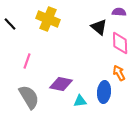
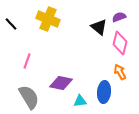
purple semicircle: moved 5 px down; rotated 24 degrees counterclockwise
black line: moved 1 px right
pink diamond: rotated 15 degrees clockwise
orange arrow: moved 1 px right, 1 px up
purple diamond: moved 1 px up
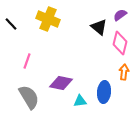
purple semicircle: moved 1 px right, 2 px up; rotated 16 degrees counterclockwise
orange arrow: moved 4 px right; rotated 35 degrees clockwise
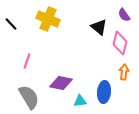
purple semicircle: moved 4 px right; rotated 88 degrees counterclockwise
